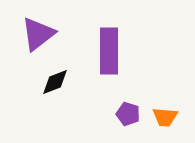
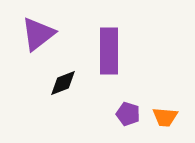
black diamond: moved 8 px right, 1 px down
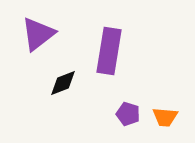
purple rectangle: rotated 9 degrees clockwise
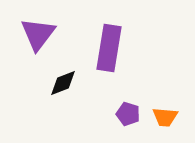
purple triangle: rotated 15 degrees counterclockwise
purple rectangle: moved 3 px up
